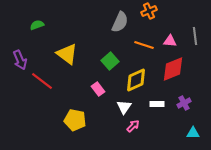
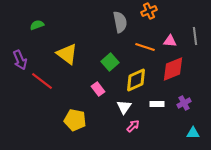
gray semicircle: rotated 35 degrees counterclockwise
orange line: moved 1 px right, 2 px down
green square: moved 1 px down
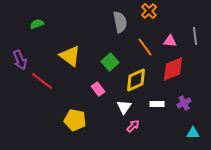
orange cross: rotated 21 degrees counterclockwise
green semicircle: moved 1 px up
orange line: rotated 36 degrees clockwise
yellow triangle: moved 3 px right, 2 px down
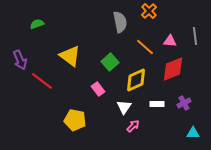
orange line: rotated 12 degrees counterclockwise
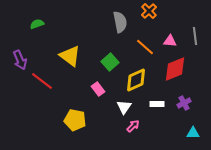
red diamond: moved 2 px right
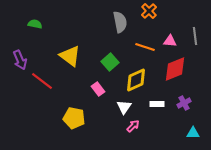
green semicircle: moved 2 px left; rotated 32 degrees clockwise
orange line: rotated 24 degrees counterclockwise
yellow pentagon: moved 1 px left, 2 px up
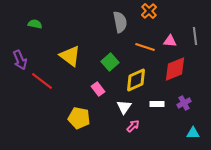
yellow pentagon: moved 5 px right
